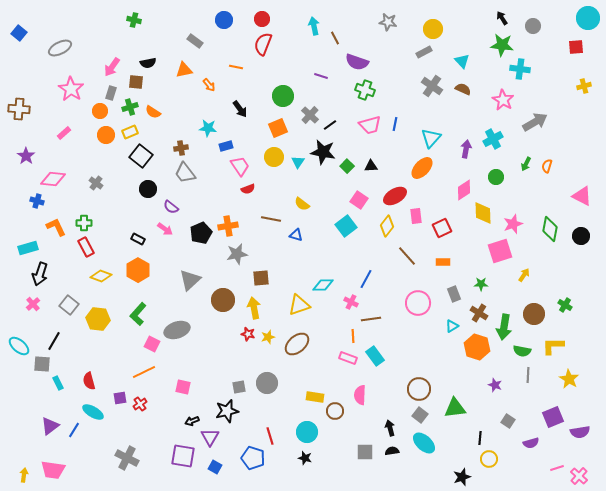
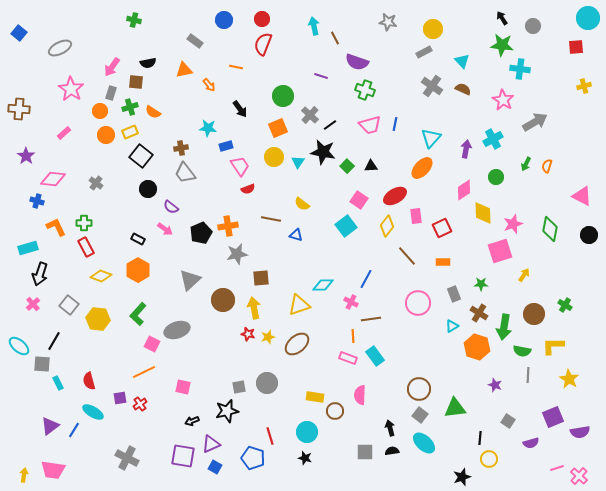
black circle at (581, 236): moved 8 px right, 1 px up
purple triangle at (210, 437): moved 1 px right, 7 px down; rotated 36 degrees clockwise
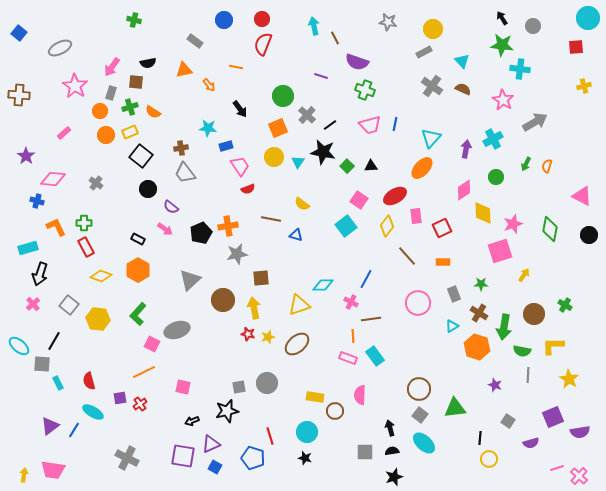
pink star at (71, 89): moved 4 px right, 3 px up
brown cross at (19, 109): moved 14 px up
gray cross at (310, 115): moved 3 px left
black star at (462, 477): moved 68 px left
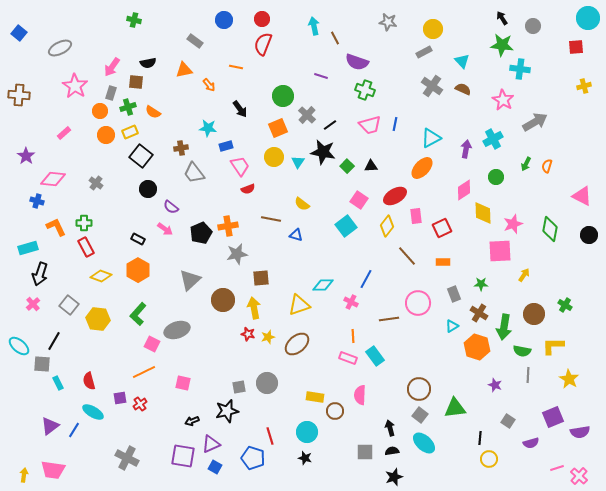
green cross at (130, 107): moved 2 px left
cyan triangle at (431, 138): rotated 20 degrees clockwise
gray trapezoid at (185, 173): moved 9 px right
pink square at (500, 251): rotated 15 degrees clockwise
brown line at (371, 319): moved 18 px right
pink square at (183, 387): moved 4 px up
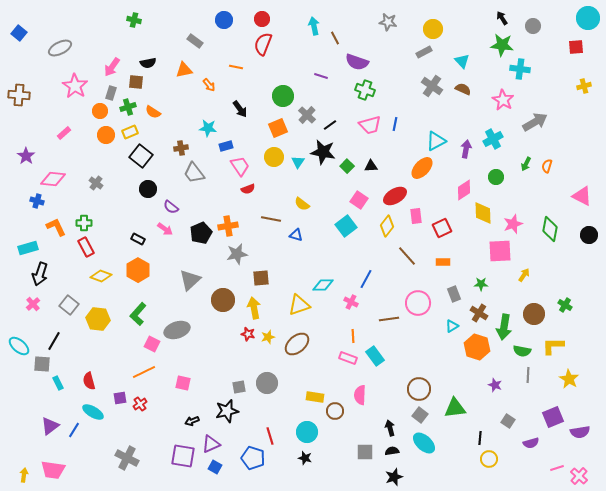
cyan triangle at (431, 138): moved 5 px right, 3 px down
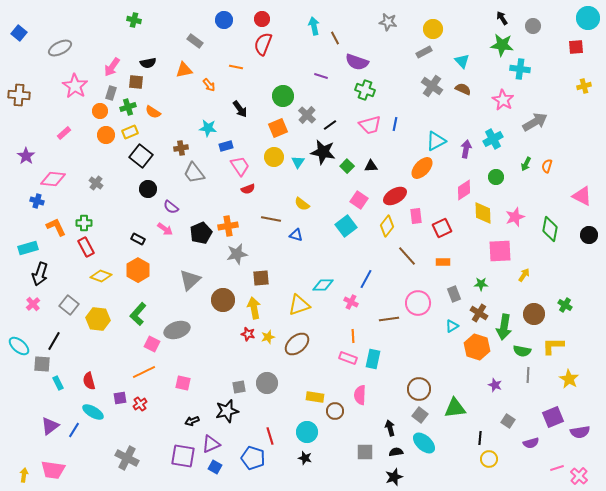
pink star at (513, 224): moved 2 px right, 7 px up
cyan rectangle at (375, 356): moved 2 px left, 3 px down; rotated 48 degrees clockwise
black semicircle at (392, 451): moved 4 px right, 1 px down
